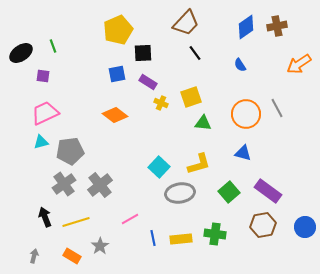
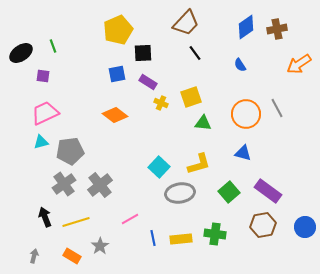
brown cross at (277, 26): moved 3 px down
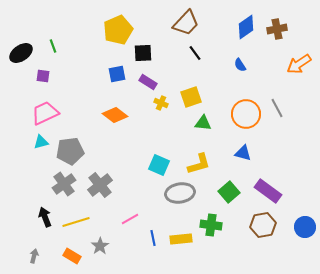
cyan square at (159, 167): moved 2 px up; rotated 20 degrees counterclockwise
green cross at (215, 234): moved 4 px left, 9 px up
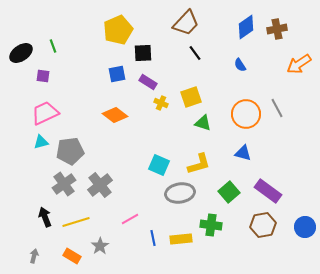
green triangle at (203, 123): rotated 12 degrees clockwise
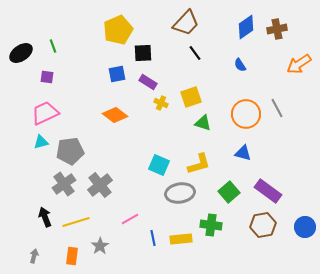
purple square at (43, 76): moved 4 px right, 1 px down
orange rectangle at (72, 256): rotated 66 degrees clockwise
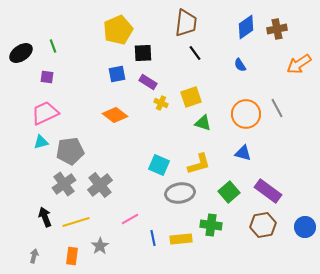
brown trapezoid at (186, 23): rotated 36 degrees counterclockwise
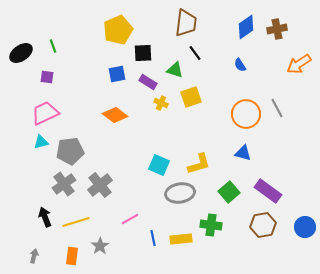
green triangle at (203, 123): moved 28 px left, 53 px up
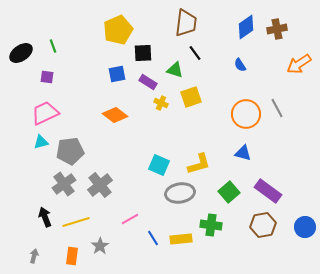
blue line at (153, 238): rotated 21 degrees counterclockwise
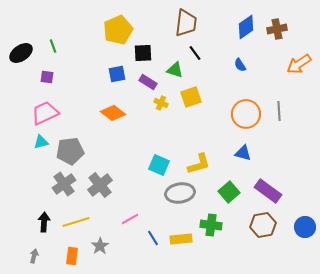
gray line at (277, 108): moved 2 px right, 3 px down; rotated 24 degrees clockwise
orange diamond at (115, 115): moved 2 px left, 2 px up
black arrow at (45, 217): moved 1 px left, 5 px down; rotated 24 degrees clockwise
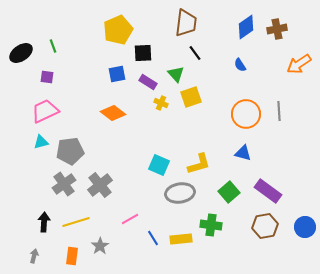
green triangle at (175, 70): moved 1 px right, 4 px down; rotated 30 degrees clockwise
pink trapezoid at (45, 113): moved 2 px up
brown hexagon at (263, 225): moved 2 px right, 1 px down
